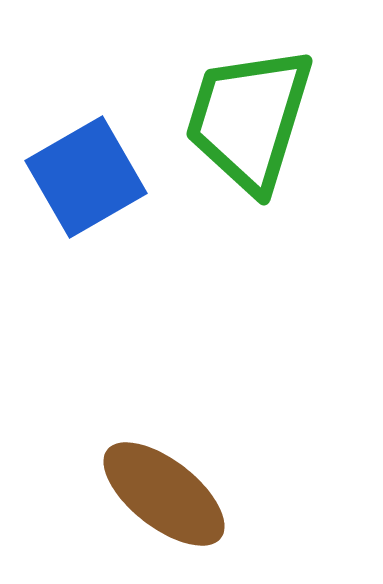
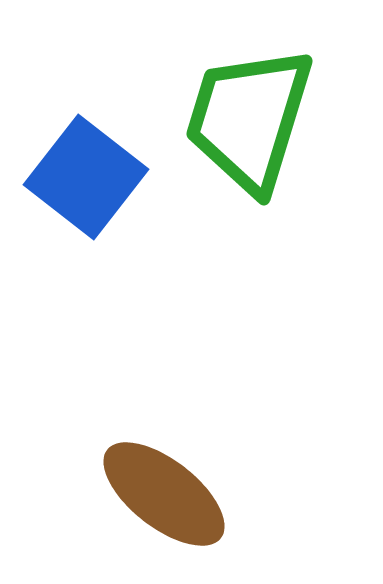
blue square: rotated 22 degrees counterclockwise
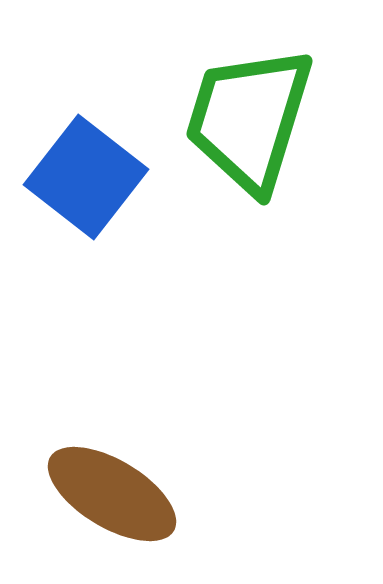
brown ellipse: moved 52 px left; rotated 7 degrees counterclockwise
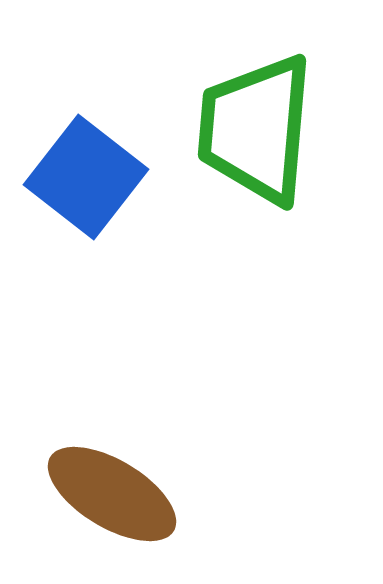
green trapezoid: moved 7 px right, 10 px down; rotated 12 degrees counterclockwise
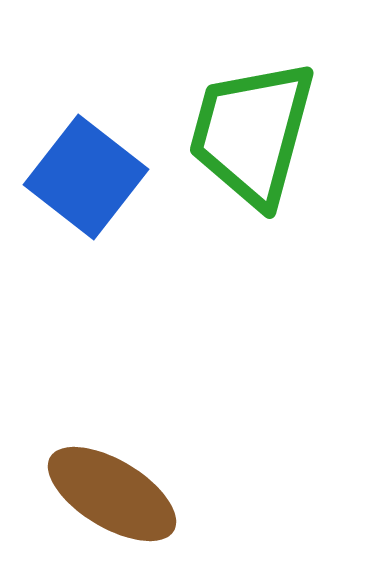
green trapezoid: moved 4 px left, 4 px down; rotated 10 degrees clockwise
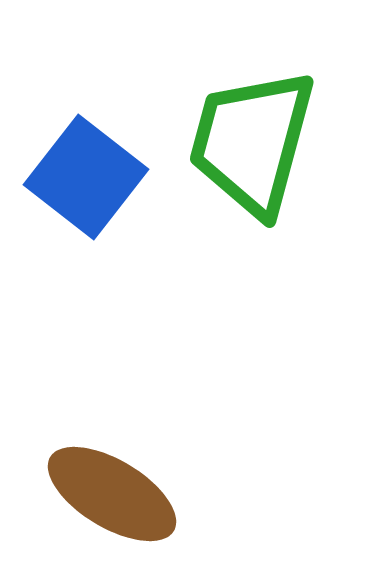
green trapezoid: moved 9 px down
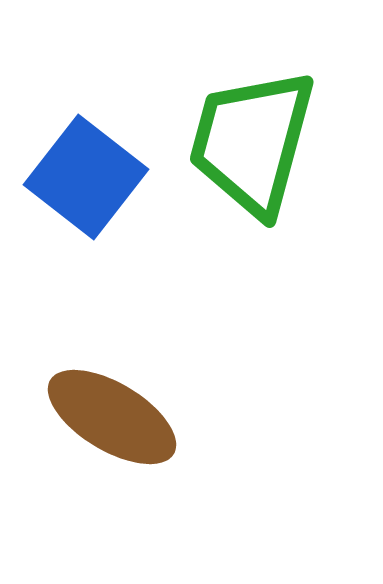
brown ellipse: moved 77 px up
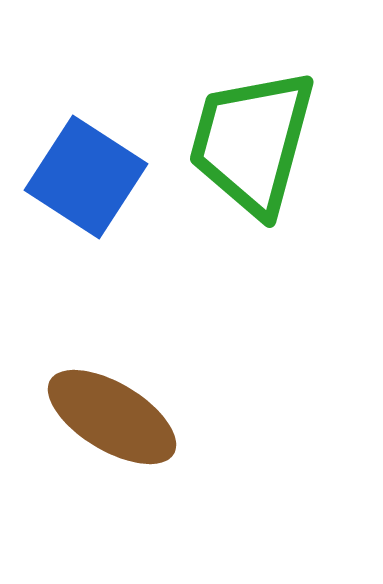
blue square: rotated 5 degrees counterclockwise
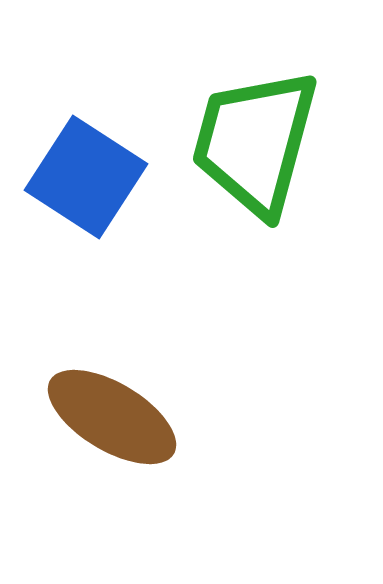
green trapezoid: moved 3 px right
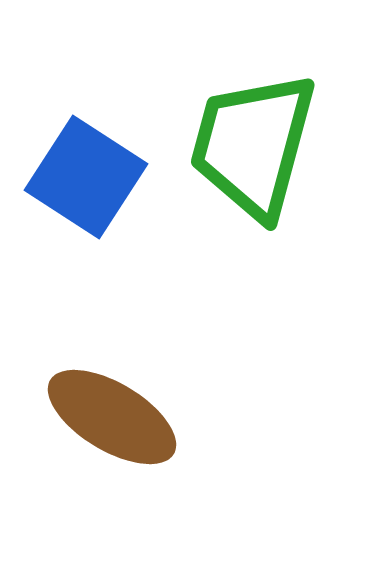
green trapezoid: moved 2 px left, 3 px down
